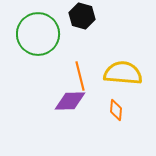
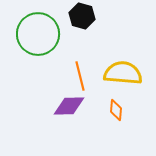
purple diamond: moved 1 px left, 5 px down
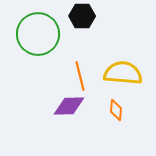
black hexagon: rotated 15 degrees counterclockwise
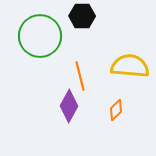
green circle: moved 2 px right, 2 px down
yellow semicircle: moved 7 px right, 7 px up
purple diamond: rotated 60 degrees counterclockwise
orange diamond: rotated 40 degrees clockwise
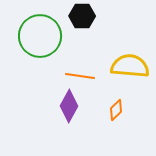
orange line: rotated 68 degrees counterclockwise
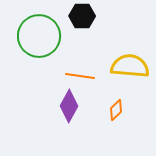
green circle: moved 1 px left
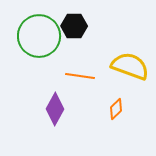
black hexagon: moved 8 px left, 10 px down
yellow semicircle: rotated 15 degrees clockwise
purple diamond: moved 14 px left, 3 px down
orange diamond: moved 1 px up
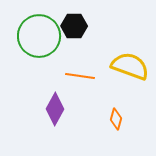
orange diamond: moved 10 px down; rotated 30 degrees counterclockwise
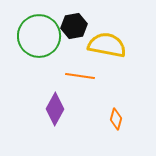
black hexagon: rotated 10 degrees counterclockwise
yellow semicircle: moved 23 px left, 21 px up; rotated 9 degrees counterclockwise
